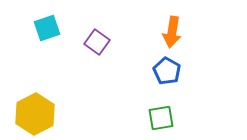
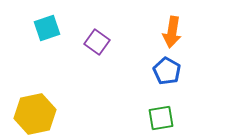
yellow hexagon: rotated 15 degrees clockwise
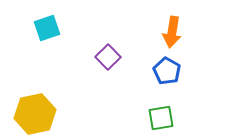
purple square: moved 11 px right, 15 px down; rotated 10 degrees clockwise
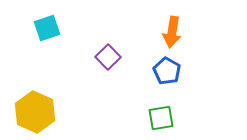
yellow hexagon: moved 2 px up; rotated 24 degrees counterclockwise
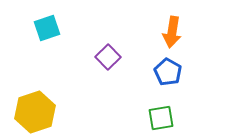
blue pentagon: moved 1 px right, 1 px down
yellow hexagon: rotated 18 degrees clockwise
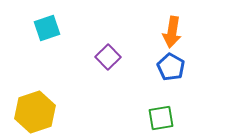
blue pentagon: moved 3 px right, 5 px up
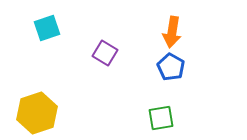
purple square: moved 3 px left, 4 px up; rotated 15 degrees counterclockwise
yellow hexagon: moved 2 px right, 1 px down
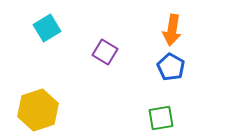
cyan square: rotated 12 degrees counterclockwise
orange arrow: moved 2 px up
purple square: moved 1 px up
yellow hexagon: moved 1 px right, 3 px up
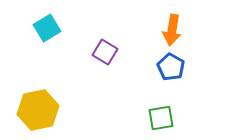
yellow hexagon: rotated 6 degrees clockwise
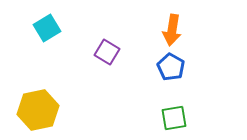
purple square: moved 2 px right
green square: moved 13 px right
